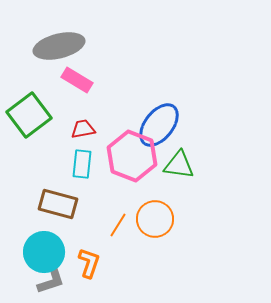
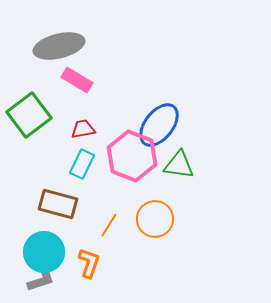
cyan rectangle: rotated 20 degrees clockwise
orange line: moved 9 px left
gray L-shape: moved 10 px left, 2 px up
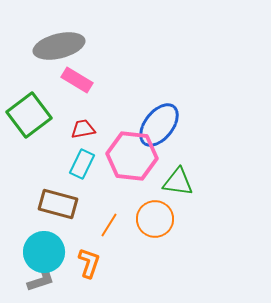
pink hexagon: rotated 15 degrees counterclockwise
green triangle: moved 1 px left, 17 px down
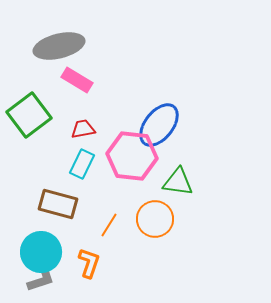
cyan circle: moved 3 px left
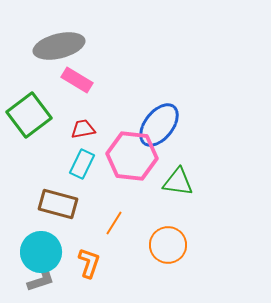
orange circle: moved 13 px right, 26 px down
orange line: moved 5 px right, 2 px up
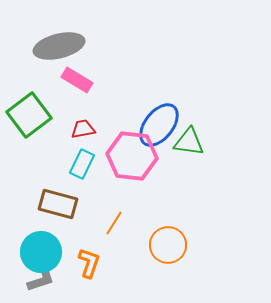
green triangle: moved 11 px right, 40 px up
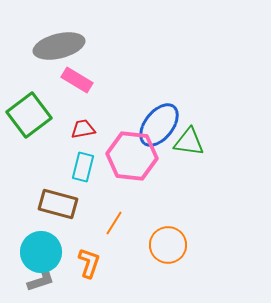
cyan rectangle: moved 1 px right, 3 px down; rotated 12 degrees counterclockwise
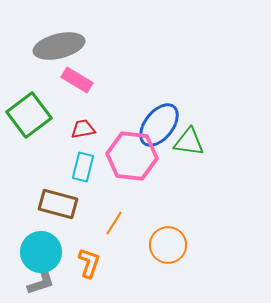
gray L-shape: moved 3 px down
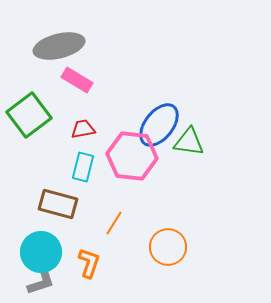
orange circle: moved 2 px down
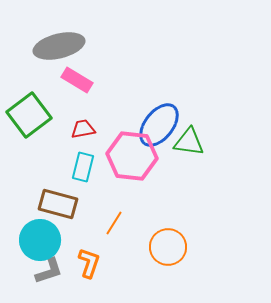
cyan circle: moved 1 px left, 12 px up
gray L-shape: moved 8 px right, 11 px up
